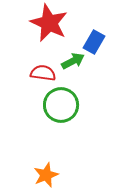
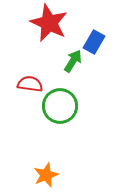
green arrow: rotated 30 degrees counterclockwise
red semicircle: moved 13 px left, 11 px down
green circle: moved 1 px left, 1 px down
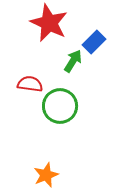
blue rectangle: rotated 15 degrees clockwise
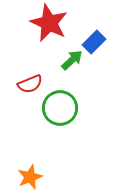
green arrow: moved 1 px left, 1 px up; rotated 15 degrees clockwise
red semicircle: rotated 150 degrees clockwise
green circle: moved 2 px down
orange star: moved 16 px left, 2 px down
